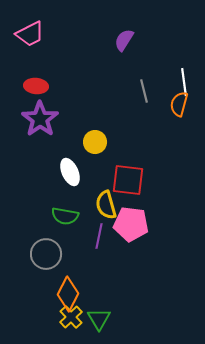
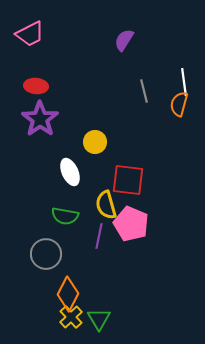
pink pentagon: rotated 16 degrees clockwise
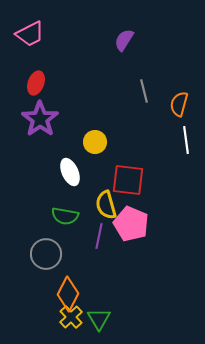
white line: moved 2 px right, 58 px down
red ellipse: moved 3 px up; rotated 75 degrees counterclockwise
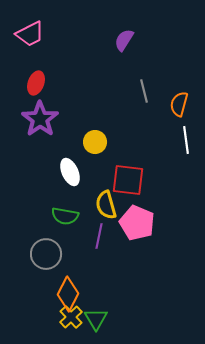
pink pentagon: moved 6 px right, 1 px up
green triangle: moved 3 px left
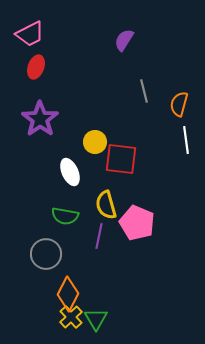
red ellipse: moved 16 px up
red square: moved 7 px left, 21 px up
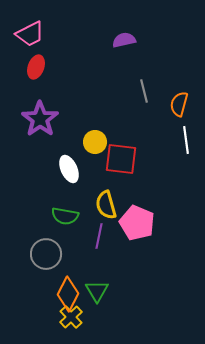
purple semicircle: rotated 45 degrees clockwise
white ellipse: moved 1 px left, 3 px up
green triangle: moved 1 px right, 28 px up
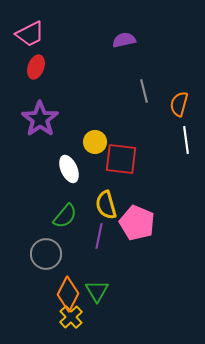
green semicircle: rotated 60 degrees counterclockwise
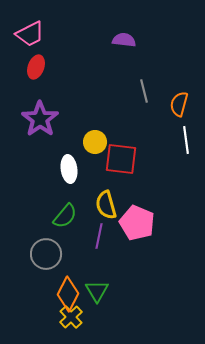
purple semicircle: rotated 20 degrees clockwise
white ellipse: rotated 16 degrees clockwise
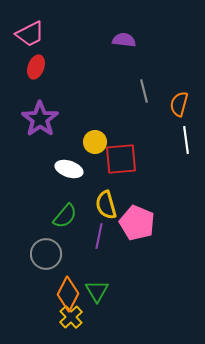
red square: rotated 12 degrees counterclockwise
white ellipse: rotated 64 degrees counterclockwise
